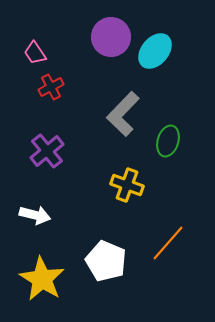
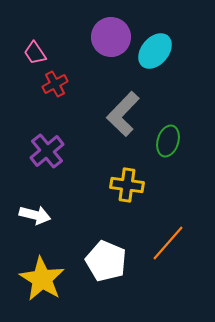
red cross: moved 4 px right, 3 px up
yellow cross: rotated 12 degrees counterclockwise
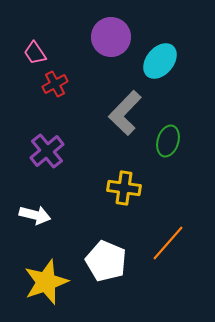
cyan ellipse: moved 5 px right, 10 px down
gray L-shape: moved 2 px right, 1 px up
yellow cross: moved 3 px left, 3 px down
yellow star: moved 4 px right, 3 px down; rotated 21 degrees clockwise
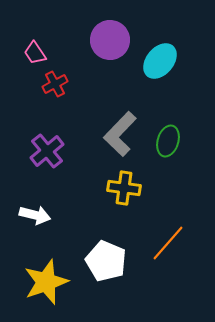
purple circle: moved 1 px left, 3 px down
gray L-shape: moved 5 px left, 21 px down
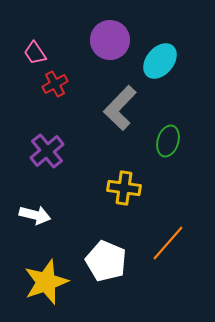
gray L-shape: moved 26 px up
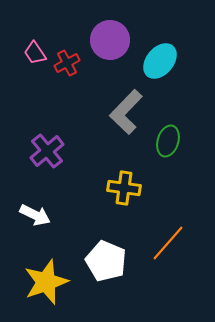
red cross: moved 12 px right, 21 px up
gray L-shape: moved 6 px right, 4 px down
white arrow: rotated 12 degrees clockwise
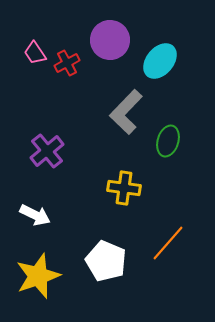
yellow star: moved 8 px left, 6 px up
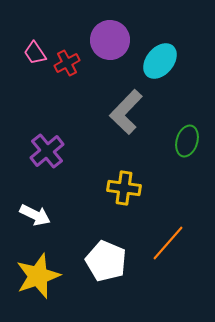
green ellipse: moved 19 px right
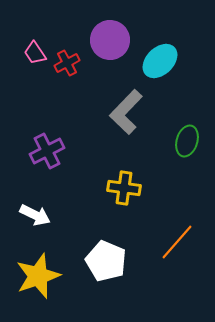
cyan ellipse: rotated 6 degrees clockwise
purple cross: rotated 12 degrees clockwise
orange line: moved 9 px right, 1 px up
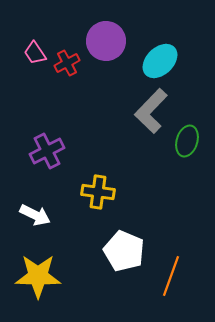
purple circle: moved 4 px left, 1 px down
gray L-shape: moved 25 px right, 1 px up
yellow cross: moved 26 px left, 4 px down
orange line: moved 6 px left, 34 px down; rotated 21 degrees counterclockwise
white pentagon: moved 18 px right, 10 px up
yellow star: rotated 21 degrees clockwise
